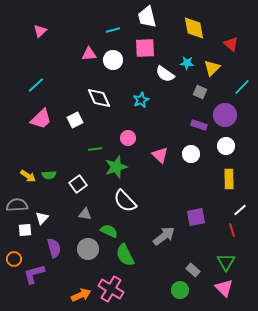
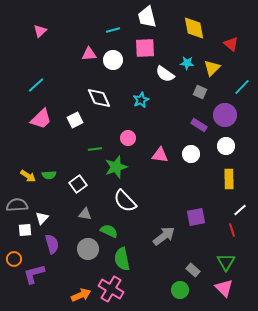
purple rectangle at (199, 125): rotated 14 degrees clockwise
pink triangle at (160, 155): rotated 36 degrees counterclockwise
purple semicircle at (54, 248): moved 2 px left, 4 px up
green semicircle at (125, 255): moved 3 px left, 4 px down; rotated 15 degrees clockwise
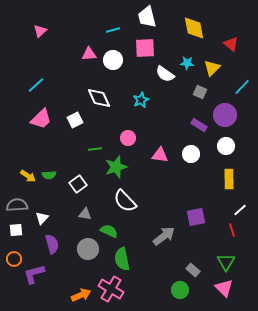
white square at (25, 230): moved 9 px left
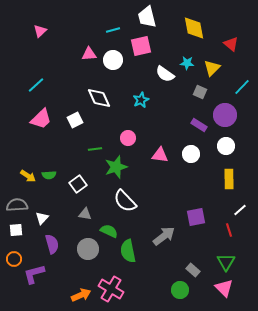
pink square at (145, 48): moved 4 px left, 2 px up; rotated 10 degrees counterclockwise
red line at (232, 230): moved 3 px left
green semicircle at (122, 259): moved 6 px right, 8 px up
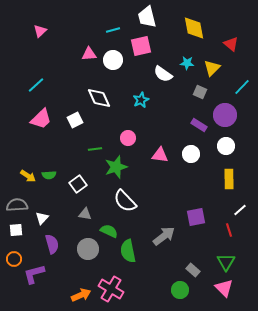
white semicircle at (165, 74): moved 2 px left
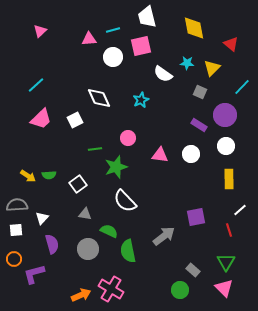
pink triangle at (89, 54): moved 15 px up
white circle at (113, 60): moved 3 px up
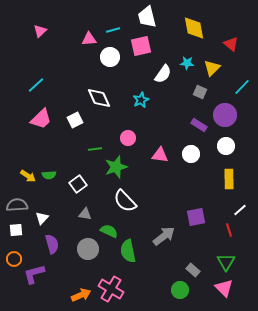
white circle at (113, 57): moved 3 px left
white semicircle at (163, 74): rotated 90 degrees counterclockwise
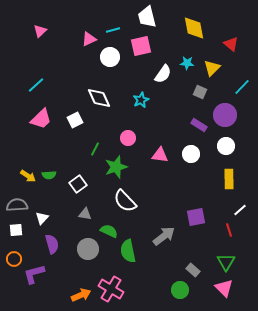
pink triangle at (89, 39): rotated 21 degrees counterclockwise
green line at (95, 149): rotated 56 degrees counterclockwise
